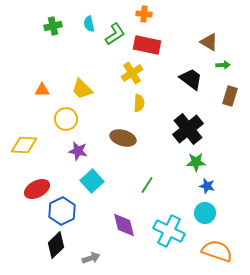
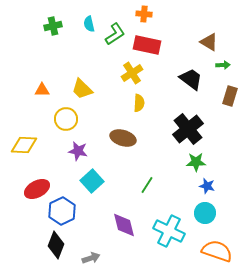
black diamond: rotated 24 degrees counterclockwise
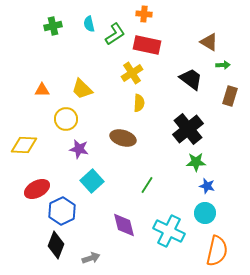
purple star: moved 1 px right, 2 px up
orange semicircle: rotated 84 degrees clockwise
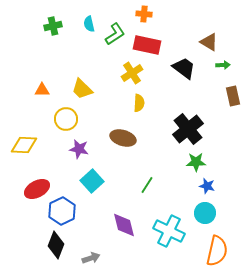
black trapezoid: moved 7 px left, 11 px up
brown rectangle: moved 3 px right; rotated 30 degrees counterclockwise
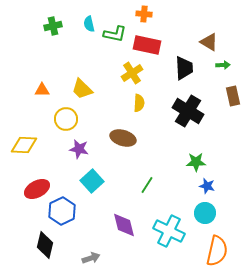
green L-shape: rotated 45 degrees clockwise
black trapezoid: rotated 50 degrees clockwise
black cross: moved 18 px up; rotated 20 degrees counterclockwise
black diamond: moved 11 px left; rotated 8 degrees counterclockwise
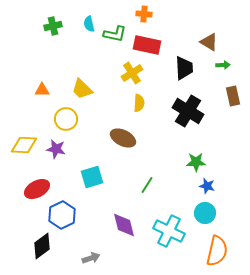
brown ellipse: rotated 10 degrees clockwise
purple star: moved 23 px left
cyan square: moved 4 px up; rotated 25 degrees clockwise
blue hexagon: moved 4 px down
black diamond: moved 3 px left, 1 px down; rotated 40 degrees clockwise
